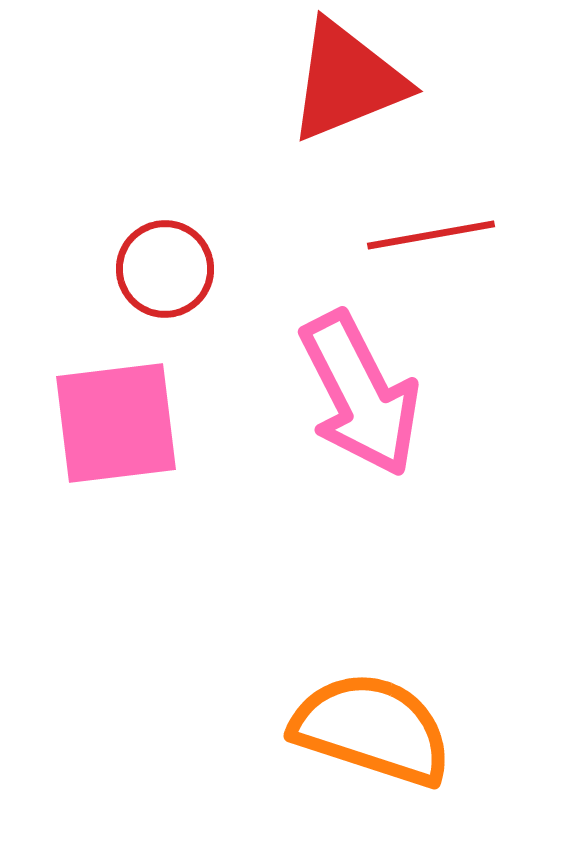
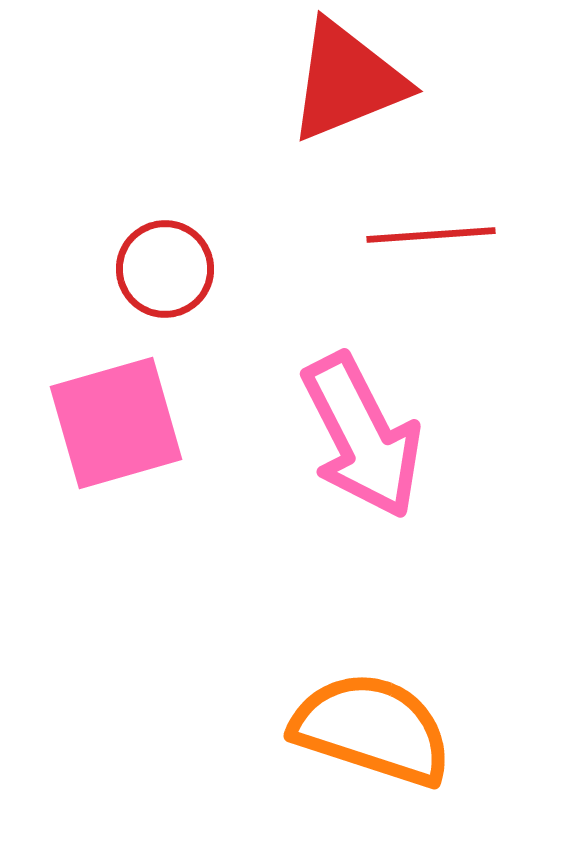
red line: rotated 6 degrees clockwise
pink arrow: moved 2 px right, 42 px down
pink square: rotated 9 degrees counterclockwise
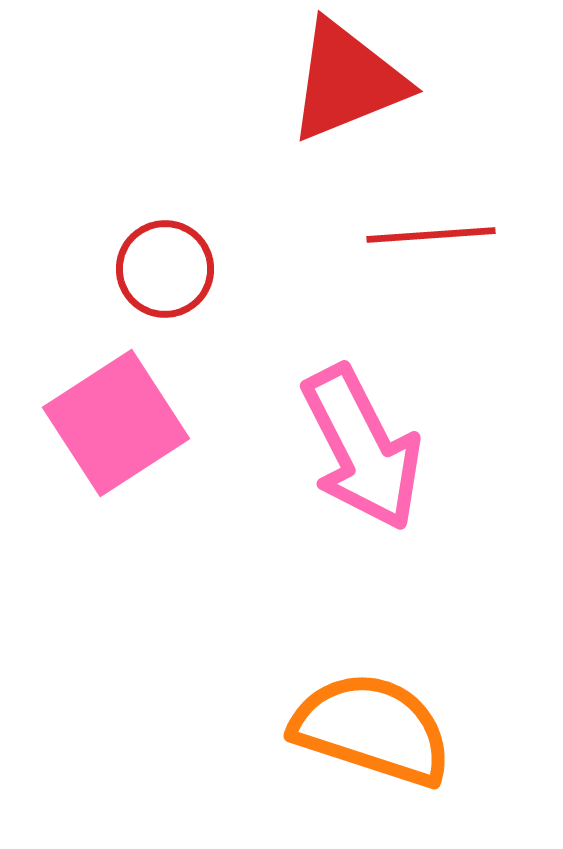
pink square: rotated 17 degrees counterclockwise
pink arrow: moved 12 px down
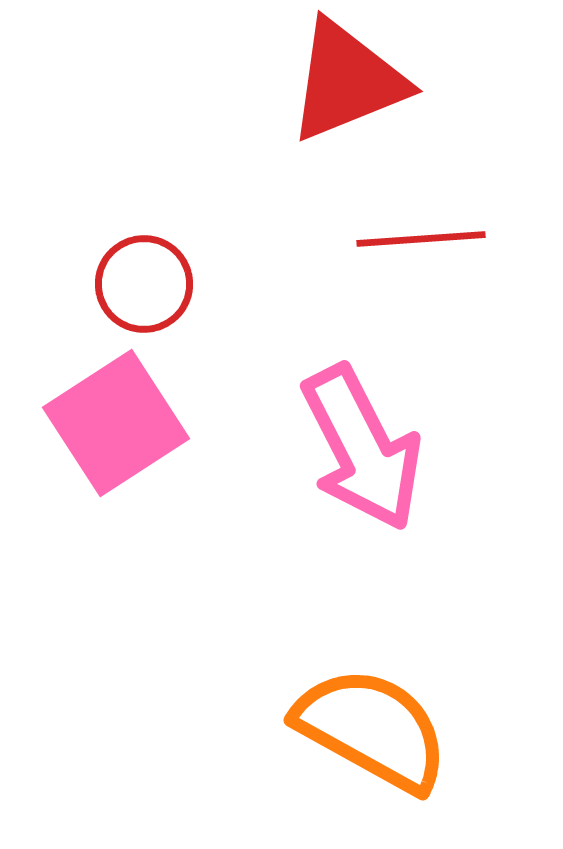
red line: moved 10 px left, 4 px down
red circle: moved 21 px left, 15 px down
orange semicircle: rotated 11 degrees clockwise
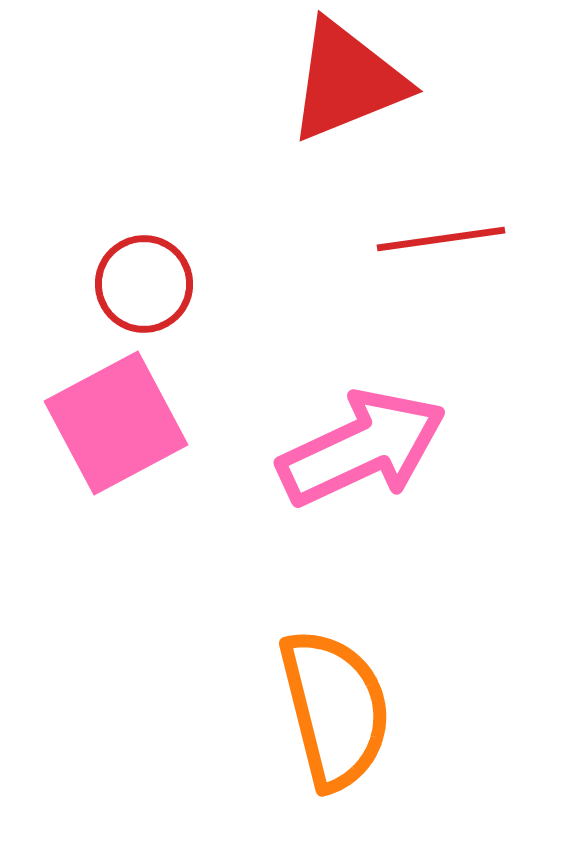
red line: moved 20 px right; rotated 4 degrees counterclockwise
pink square: rotated 5 degrees clockwise
pink arrow: rotated 88 degrees counterclockwise
orange semicircle: moved 37 px left, 20 px up; rotated 47 degrees clockwise
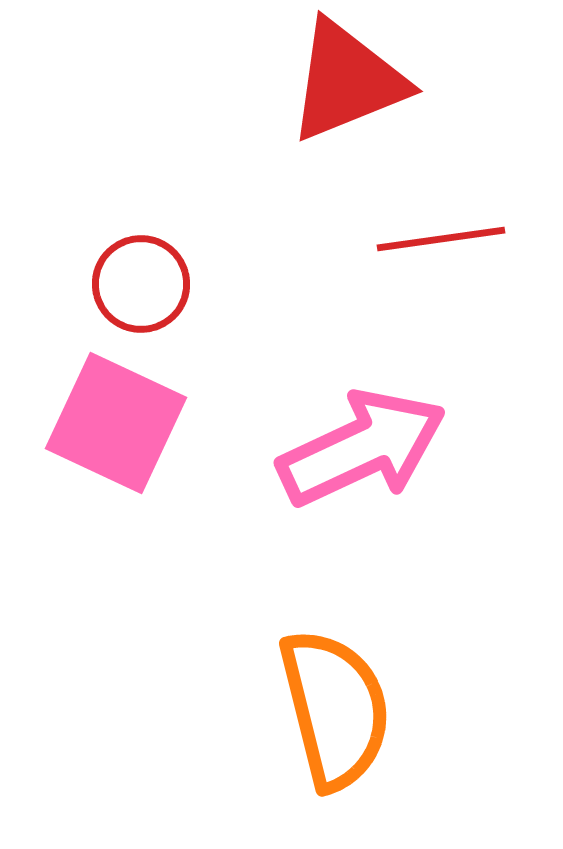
red circle: moved 3 px left
pink square: rotated 37 degrees counterclockwise
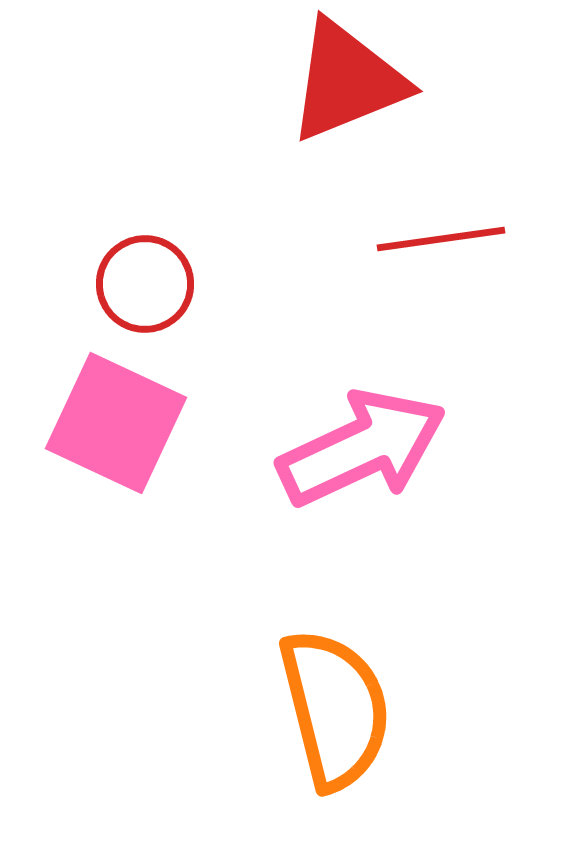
red circle: moved 4 px right
